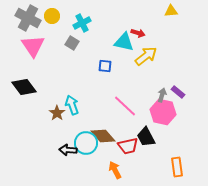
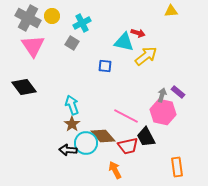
pink line: moved 1 px right, 10 px down; rotated 15 degrees counterclockwise
brown star: moved 15 px right, 11 px down
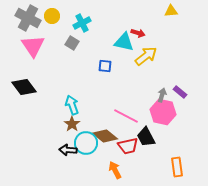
purple rectangle: moved 2 px right
brown diamond: moved 2 px right; rotated 10 degrees counterclockwise
